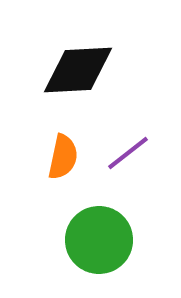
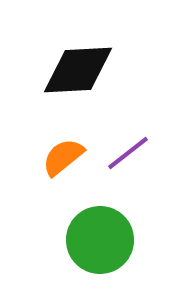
orange semicircle: rotated 141 degrees counterclockwise
green circle: moved 1 px right
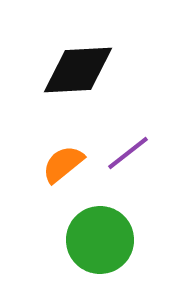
orange semicircle: moved 7 px down
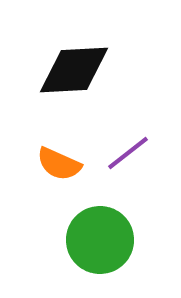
black diamond: moved 4 px left
orange semicircle: moved 4 px left; rotated 117 degrees counterclockwise
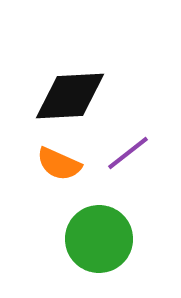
black diamond: moved 4 px left, 26 px down
green circle: moved 1 px left, 1 px up
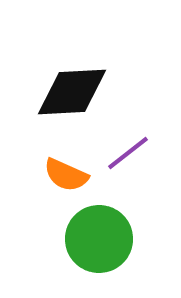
black diamond: moved 2 px right, 4 px up
orange semicircle: moved 7 px right, 11 px down
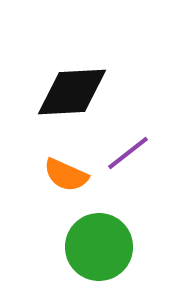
green circle: moved 8 px down
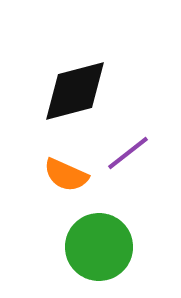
black diamond: moved 3 px right, 1 px up; rotated 12 degrees counterclockwise
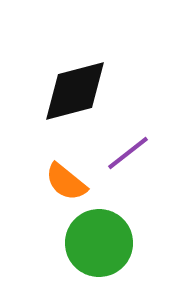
orange semicircle: moved 7 px down; rotated 15 degrees clockwise
green circle: moved 4 px up
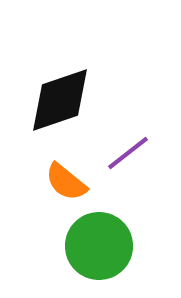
black diamond: moved 15 px left, 9 px down; rotated 4 degrees counterclockwise
green circle: moved 3 px down
